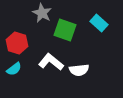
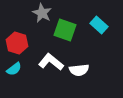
cyan rectangle: moved 2 px down
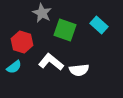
red hexagon: moved 5 px right, 1 px up
cyan semicircle: moved 2 px up
